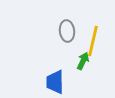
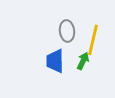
yellow line: moved 1 px up
blue trapezoid: moved 21 px up
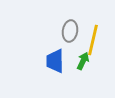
gray ellipse: moved 3 px right; rotated 15 degrees clockwise
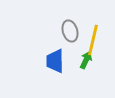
gray ellipse: rotated 25 degrees counterclockwise
green arrow: moved 3 px right, 1 px up
